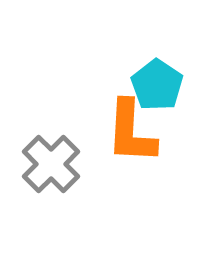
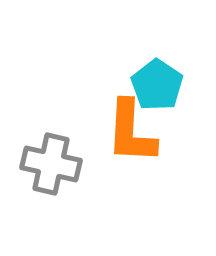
gray cross: rotated 32 degrees counterclockwise
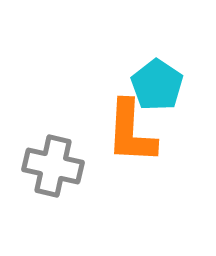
gray cross: moved 2 px right, 2 px down
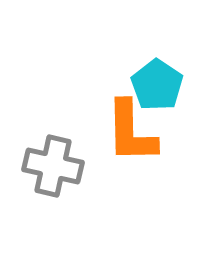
orange L-shape: rotated 4 degrees counterclockwise
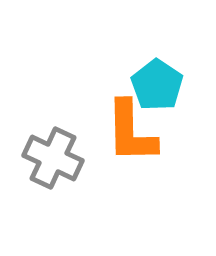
gray cross: moved 8 px up; rotated 12 degrees clockwise
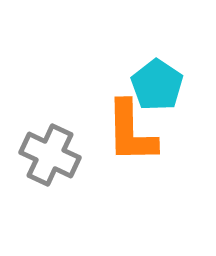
gray cross: moved 3 px left, 3 px up
